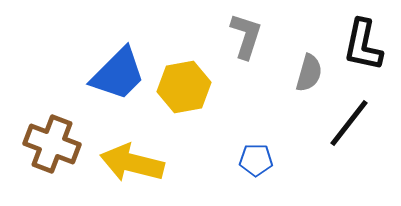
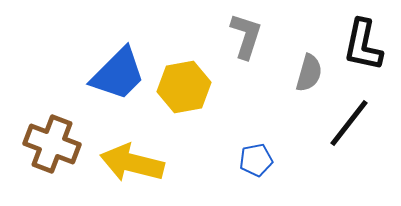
blue pentagon: rotated 12 degrees counterclockwise
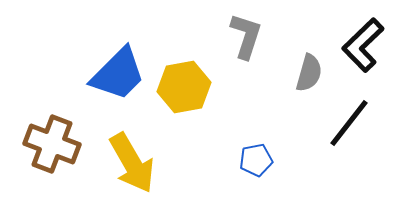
black L-shape: rotated 34 degrees clockwise
yellow arrow: rotated 134 degrees counterclockwise
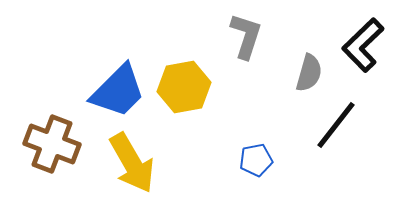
blue trapezoid: moved 17 px down
black line: moved 13 px left, 2 px down
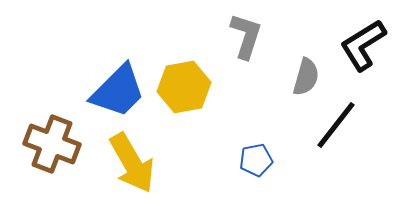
black L-shape: rotated 12 degrees clockwise
gray semicircle: moved 3 px left, 4 px down
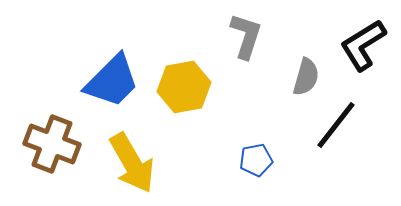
blue trapezoid: moved 6 px left, 10 px up
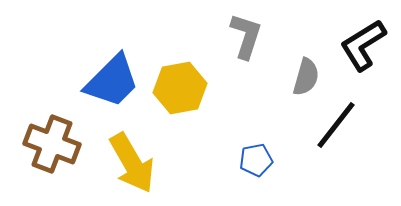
yellow hexagon: moved 4 px left, 1 px down
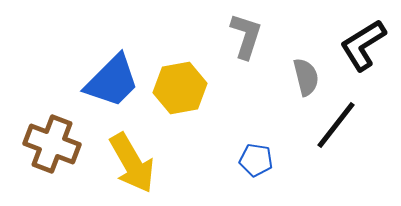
gray semicircle: rotated 30 degrees counterclockwise
blue pentagon: rotated 20 degrees clockwise
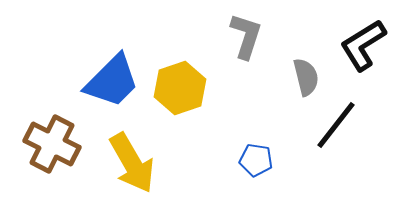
yellow hexagon: rotated 9 degrees counterclockwise
brown cross: rotated 6 degrees clockwise
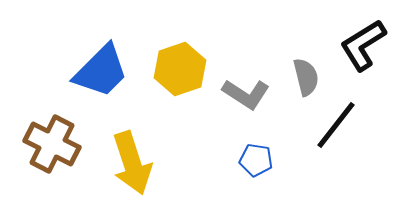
gray L-shape: moved 58 px down; rotated 105 degrees clockwise
blue trapezoid: moved 11 px left, 10 px up
yellow hexagon: moved 19 px up
yellow arrow: rotated 12 degrees clockwise
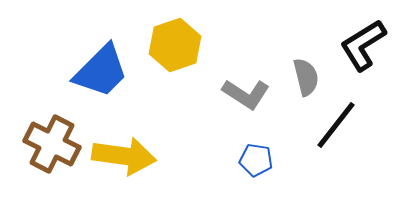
yellow hexagon: moved 5 px left, 24 px up
yellow arrow: moved 8 px left, 7 px up; rotated 64 degrees counterclockwise
